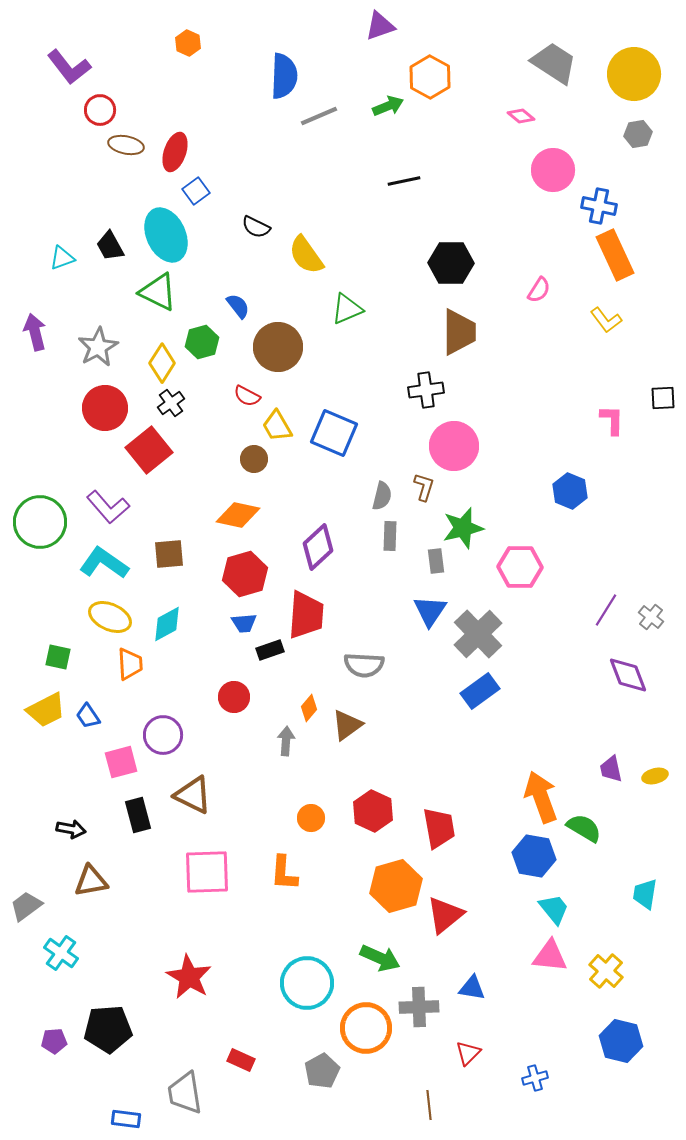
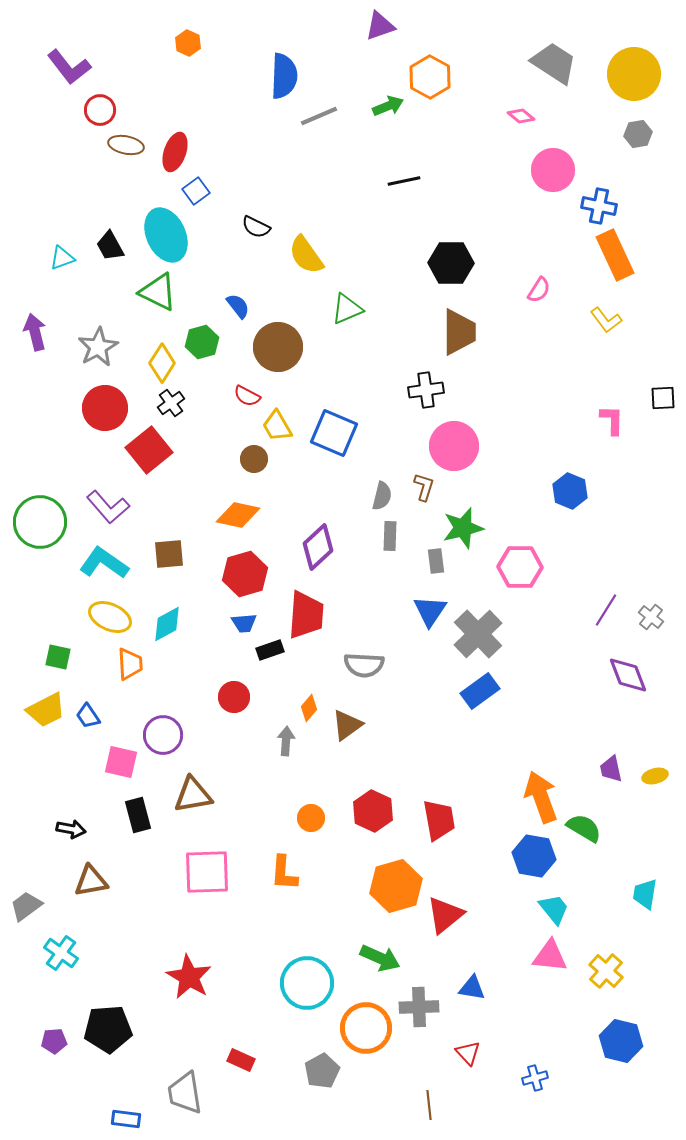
pink square at (121, 762): rotated 28 degrees clockwise
brown triangle at (193, 795): rotated 36 degrees counterclockwise
red trapezoid at (439, 828): moved 8 px up
red triangle at (468, 1053): rotated 28 degrees counterclockwise
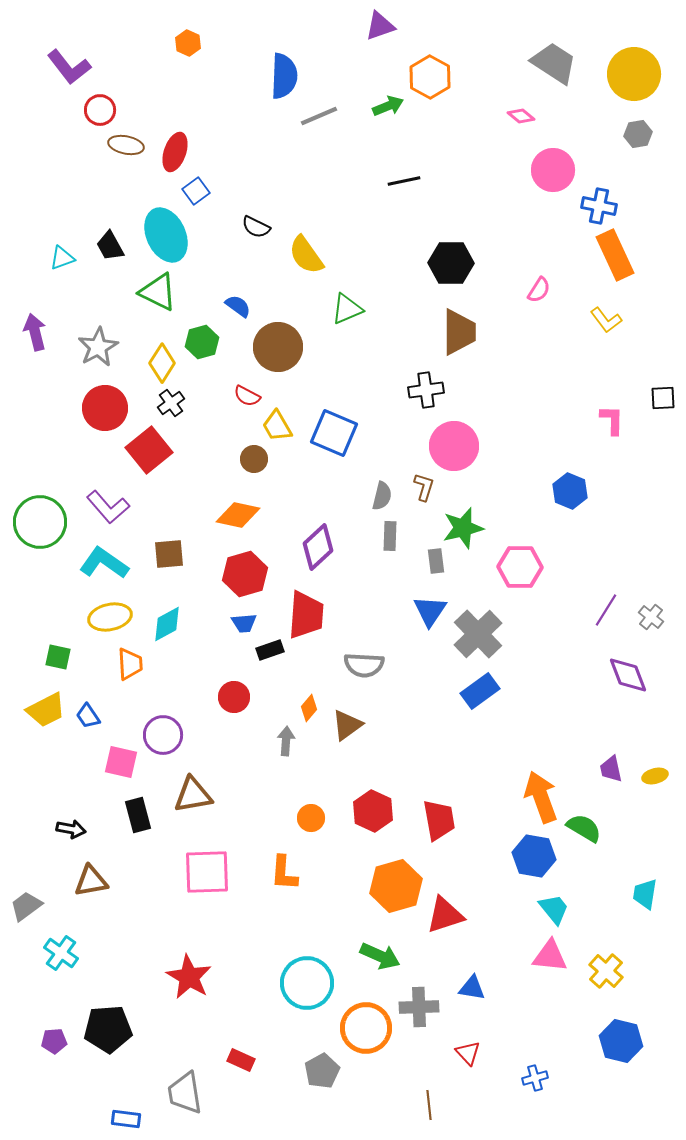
blue semicircle at (238, 306): rotated 16 degrees counterclockwise
yellow ellipse at (110, 617): rotated 36 degrees counterclockwise
red triangle at (445, 915): rotated 21 degrees clockwise
green arrow at (380, 958): moved 2 px up
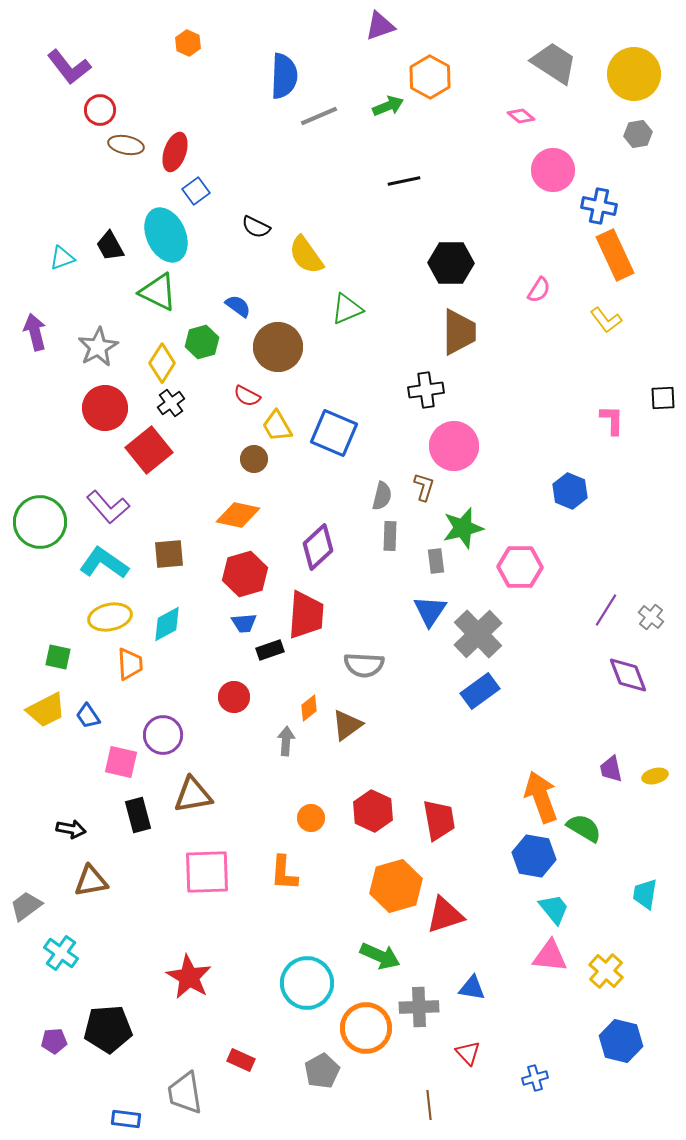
orange diamond at (309, 708): rotated 12 degrees clockwise
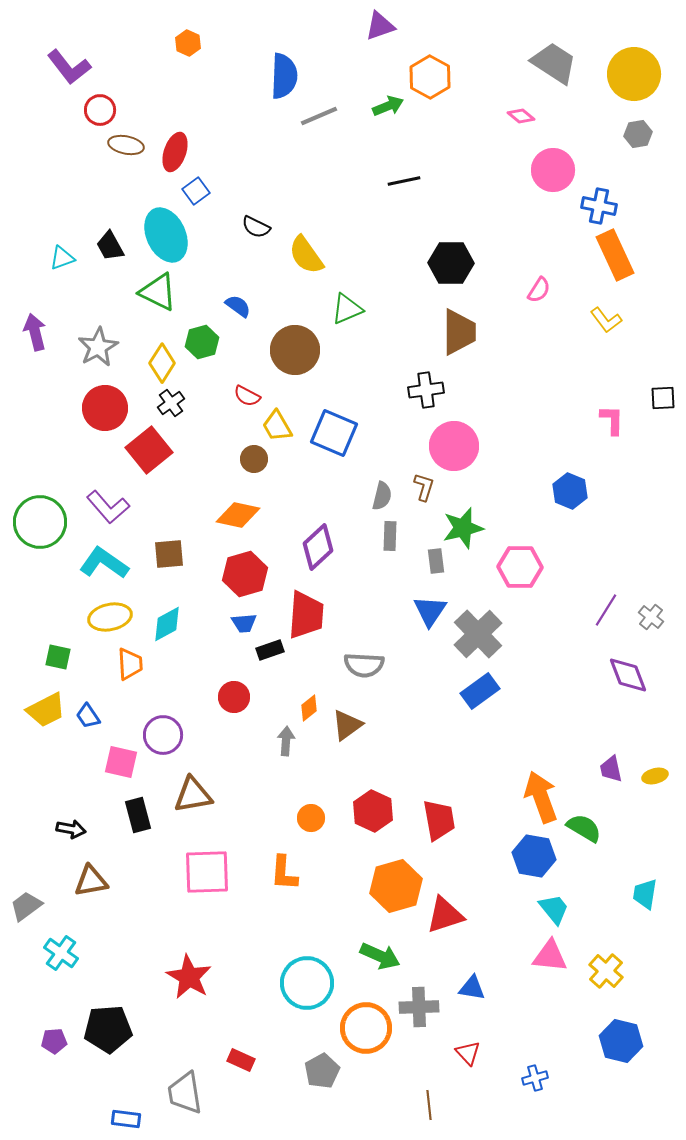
brown circle at (278, 347): moved 17 px right, 3 px down
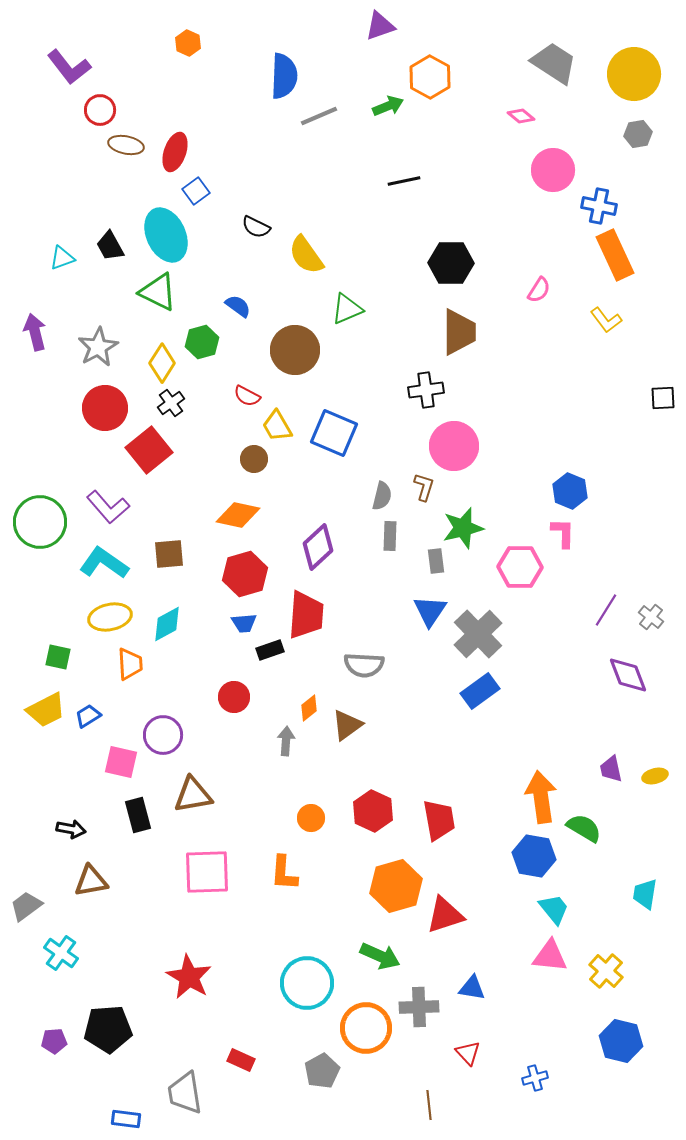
pink L-shape at (612, 420): moved 49 px left, 113 px down
blue trapezoid at (88, 716): rotated 92 degrees clockwise
orange arrow at (541, 797): rotated 12 degrees clockwise
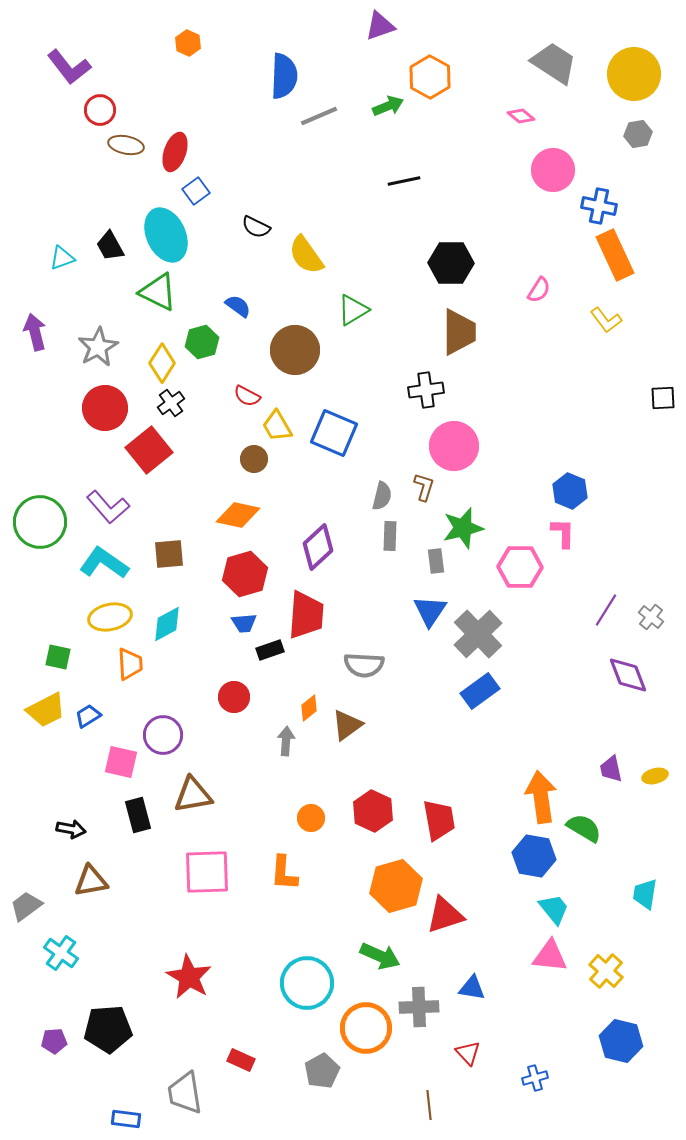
green triangle at (347, 309): moved 6 px right, 1 px down; rotated 8 degrees counterclockwise
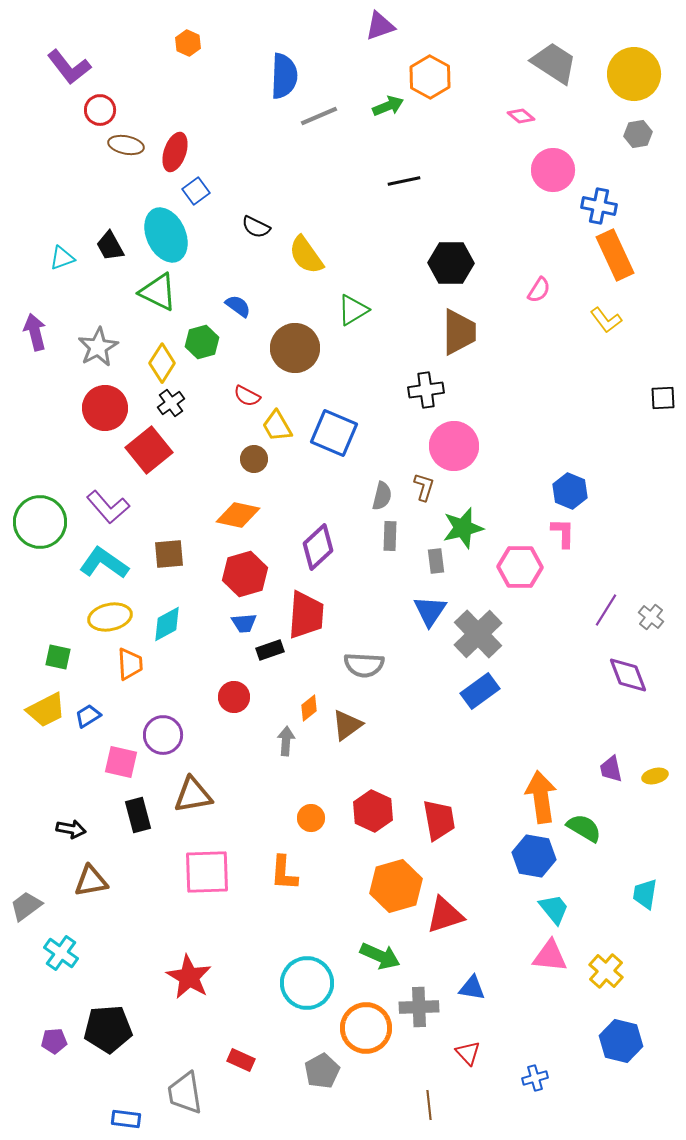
brown circle at (295, 350): moved 2 px up
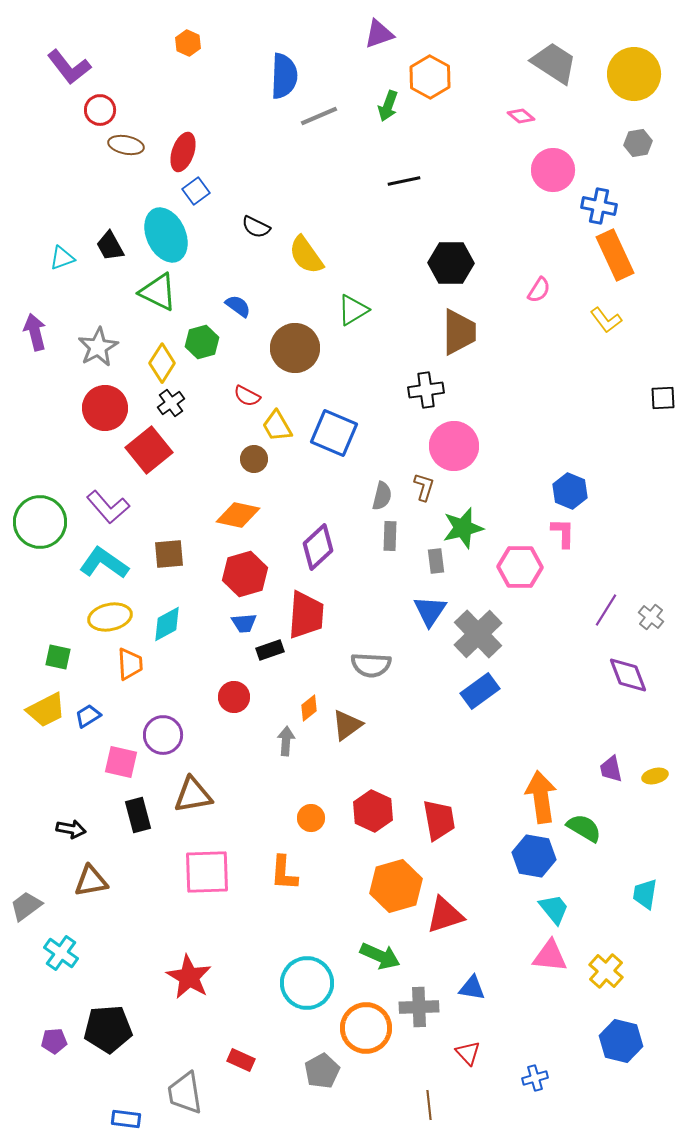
purple triangle at (380, 26): moved 1 px left, 8 px down
green arrow at (388, 106): rotated 132 degrees clockwise
gray hexagon at (638, 134): moved 9 px down
red ellipse at (175, 152): moved 8 px right
gray semicircle at (364, 665): moved 7 px right
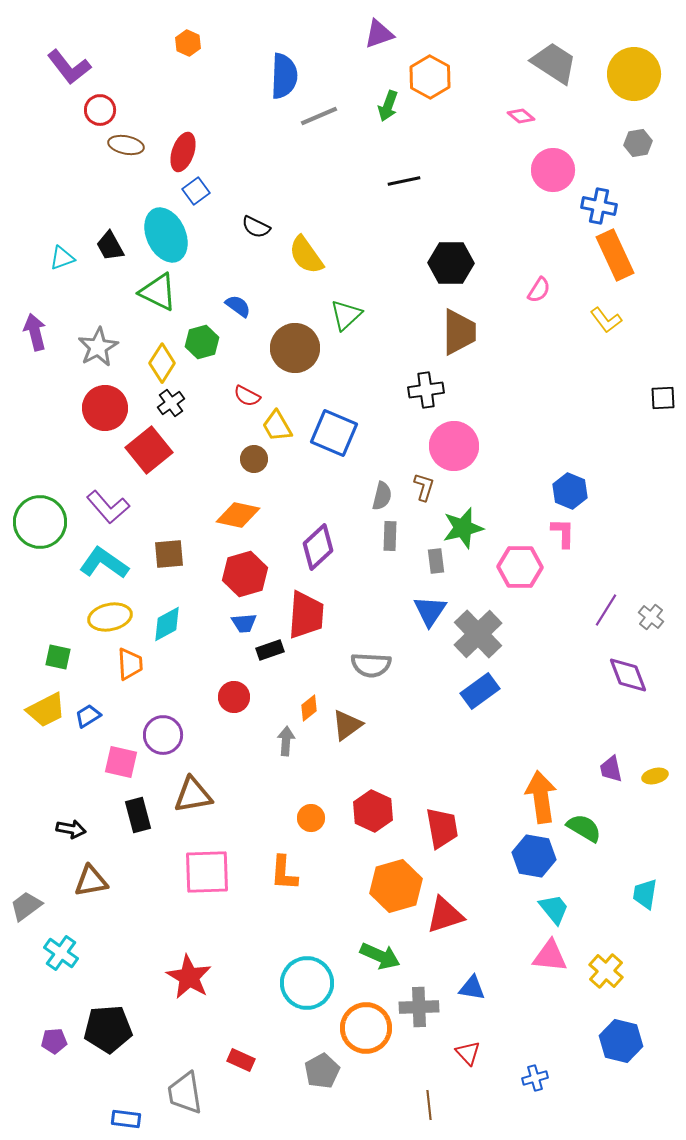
green triangle at (353, 310): moved 7 px left, 5 px down; rotated 12 degrees counterclockwise
red trapezoid at (439, 820): moved 3 px right, 8 px down
